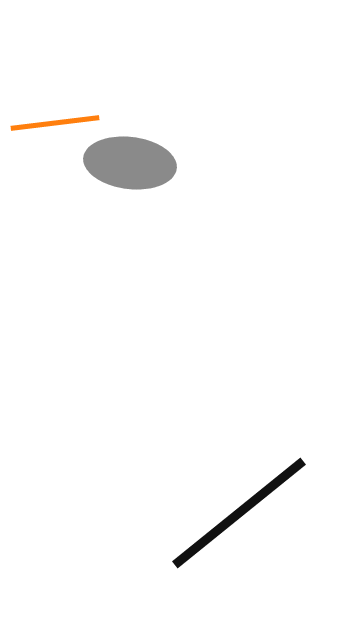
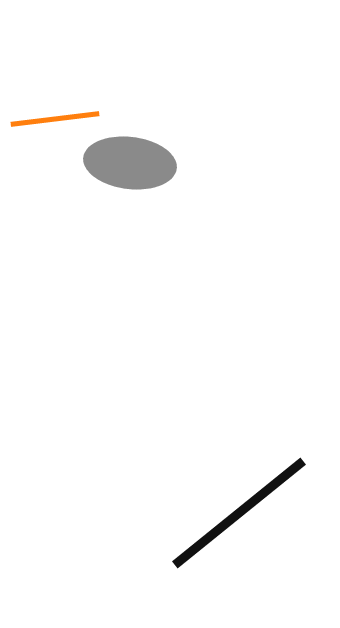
orange line: moved 4 px up
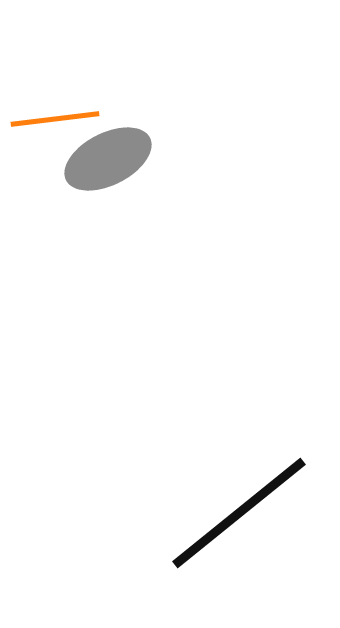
gray ellipse: moved 22 px left, 4 px up; rotated 34 degrees counterclockwise
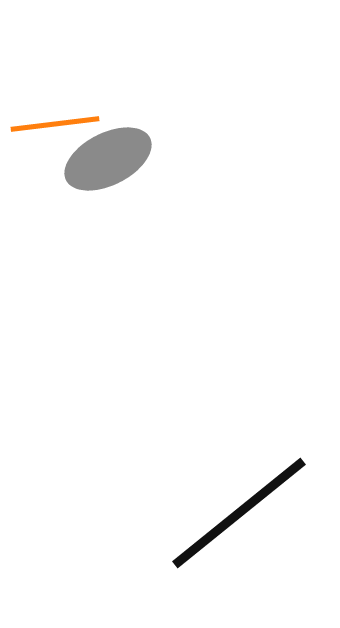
orange line: moved 5 px down
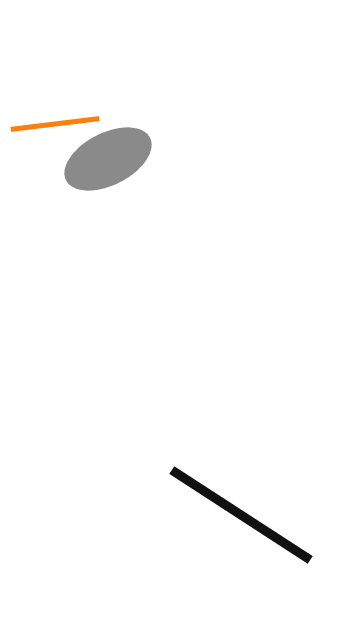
black line: moved 2 px right, 2 px down; rotated 72 degrees clockwise
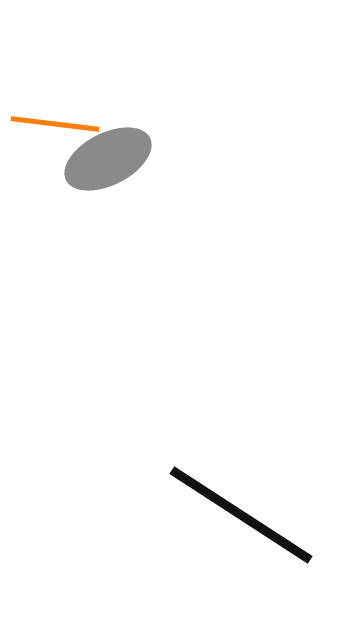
orange line: rotated 14 degrees clockwise
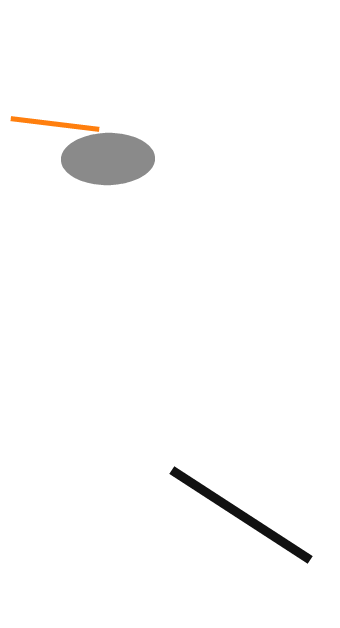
gray ellipse: rotated 26 degrees clockwise
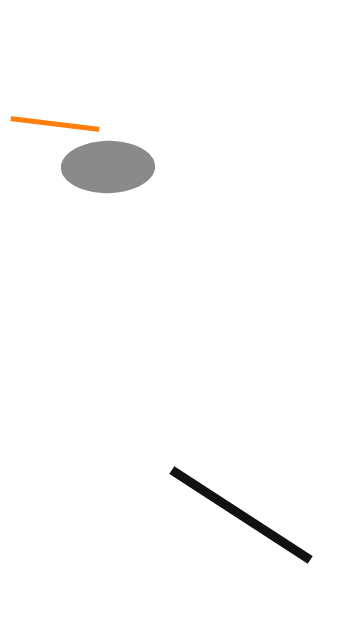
gray ellipse: moved 8 px down
